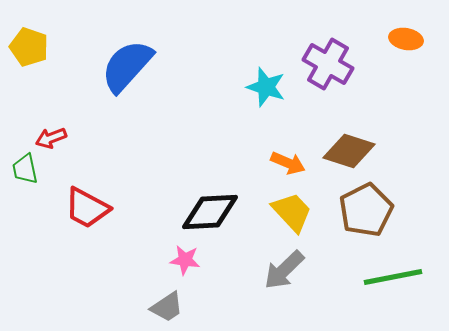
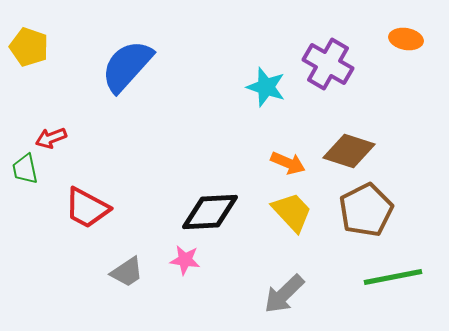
gray arrow: moved 24 px down
gray trapezoid: moved 40 px left, 35 px up
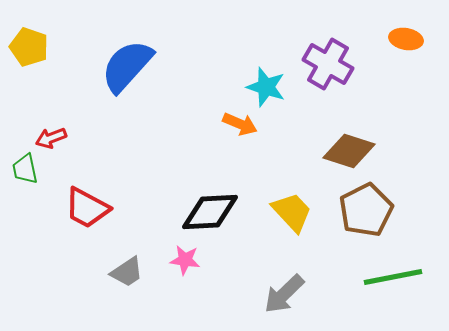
orange arrow: moved 48 px left, 39 px up
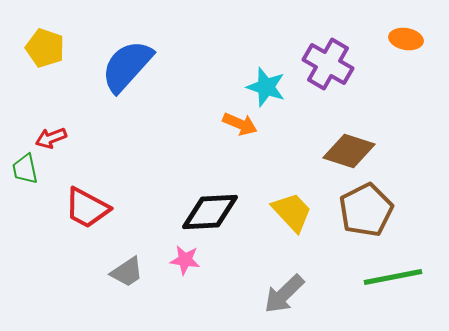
yellow pentagon: moved 16 px right, 1 px down
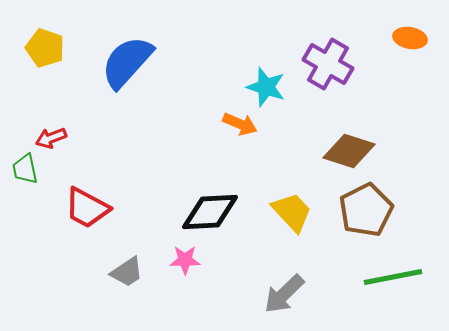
orange ellipse: moved 4 px right, 1 px up
blue semicircle: moved 4 px up
pink star: rotated 8 degrees counterclockwise
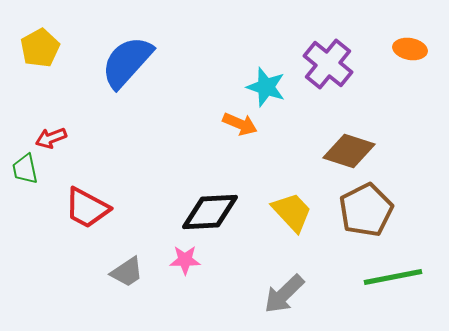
orange ellipse: moved 11 px down
yellow pentagon: moved 5 px left; rotated 24 degrees clockwise
purple cross: rotated 9 degrees clockwise
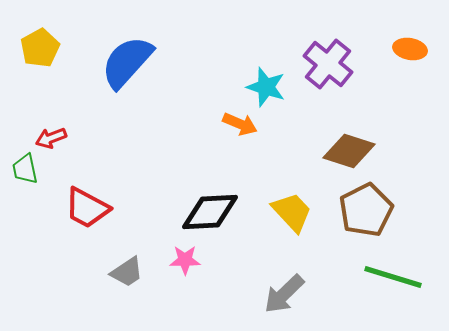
green line: rotated 28 degrees clockwise
